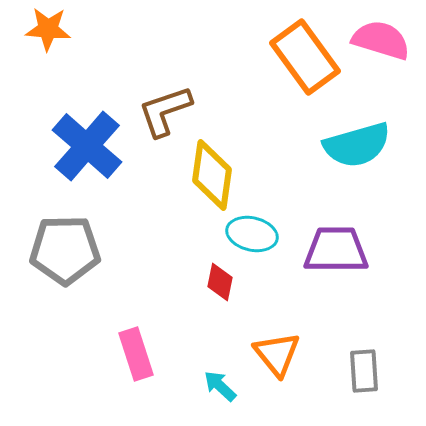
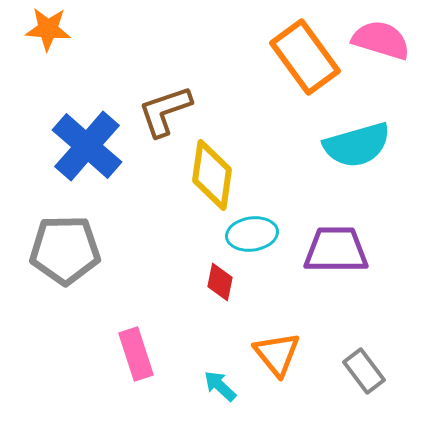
cyan ellipse: rotated 21 degrees counterclockwise
gray rectangle: rotated 33 degrees counterclockwise
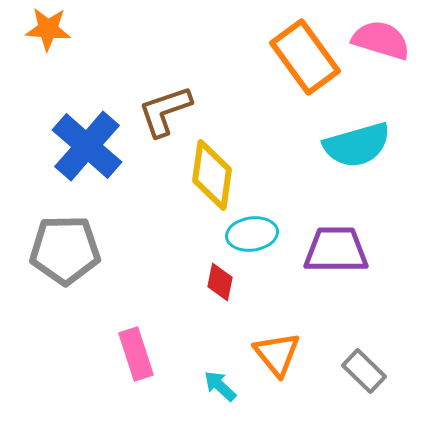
gray rectangle: rotated 9 degrees counterclockwise
